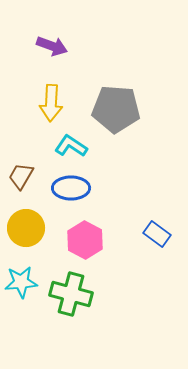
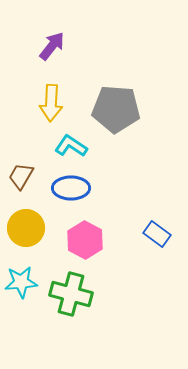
purple arrow: rotated 72 degrees counterclockwise
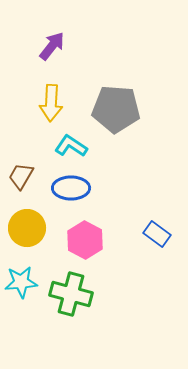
yellow circle: moved 1 px right
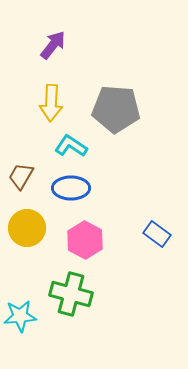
purple arrow: moved 1 px right, 1 px up
cyan star: moved 1 px left, 34 px down
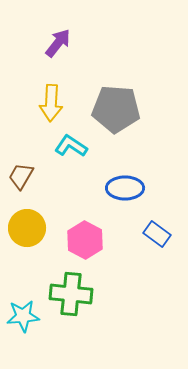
purple arrow: moved 5 px right, 2 px up
blue ellipse: moved 54 px right
green cross: rotated 9 degrees counterclockwise
cyan star: moved 3 px right
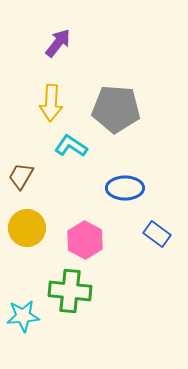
green cross: moved 1 px left, 3 px up
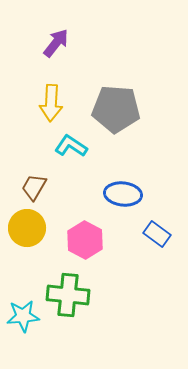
purple arrow: moved 2 px left
brown trapezoid: moved 13 px right, 11 px down
blue ellipse: moved 2 px left, 6 px down; rotated 6 degrees clockwise
green cross: moved 2 px left, 4 px down
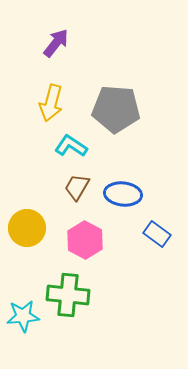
yellow arrow: rotated 12 degrees clockwise
brown trapezoid: moved 43 px right
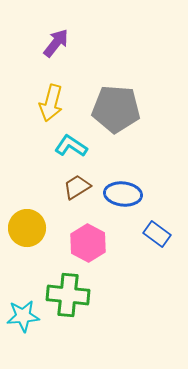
brown trapezoid: rotated 28 degrees clockwise
pink hexagon: moved 3 px right, 3 px down
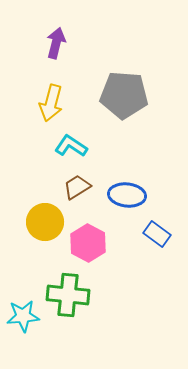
purple arrow: rotated 24 degrees counterclockwise
gray pentagon: moved 8 px right, 14 px up
blue ellipse: moved 4 px right, 1 px down
yellow circle: moved 18 px right, 6 px up
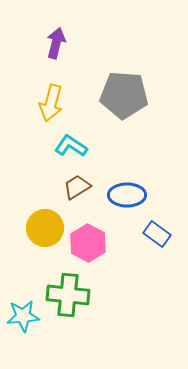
blue ellipse: rotated 6 degrees counterclockwise
yellow circle: moved 6 px down
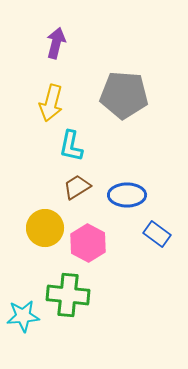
cyan L-shape: rotated 112 degrees counterclockwise
